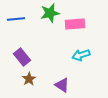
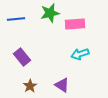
cyan arrow: moved 1 px left, 1 px up
brown star: moved 1 px right, 7 px down
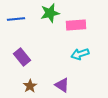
pink rectangle: moved 1 px right, 1 px down
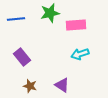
brown star: rotated 24 degrees counterclockwise
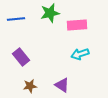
pink rectangle: moved 1 px right
purple rectangle: moved 1 px left
brown star: rotated 24 degrees counterclockwise
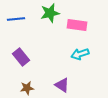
pink rectangle: rotated 12 degrees clockwise
brown star: moved 3 px left, 2 px down
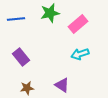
pink rectangle: moved 1 px right, 1 px up; rotated 48 degrees counterclockwise
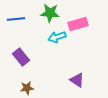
green star: rotated 18 degrees clockwise
pink rectangle: rotated 24 degrees clockwise
cyan arrow: moved 23 px left, 17 px up
purple triangle: moved 15 px right, 5 px up
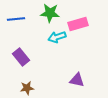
purple triangle: rotated 21 degrees counterclockwise
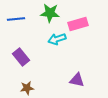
cyan arrow: moved 2 px down
